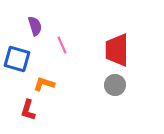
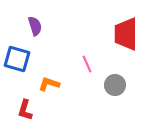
pink line: moved 25 px right, 19 px down
red trapezoid: moved 9 px right, 16 px up
orange L-shape: moved 5 px right
red L-shape: moved 3 px left
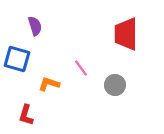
pink line: moved 6 px left, 4 px down; rotated 12 degrees counterclockwise
red L-shape: moved 1 px right, 5 px down
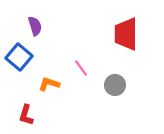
blue square: moved 2 px right, 2 px up; rotated 24 degrees clockwise
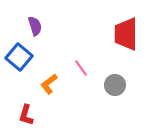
orange L-shape: rotated 55 degrees counterclockwise
